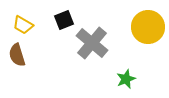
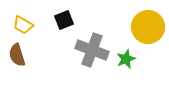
gray cross: moved 7 px down; rotated 20 degrees counterclockwise
green star: moved 20 px up
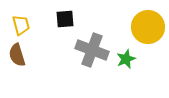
black square: moved 1 px right, 1 px up; rotated 18 degrees clockwise
yellow trapezoid: moved 2 px left; rotated 135 degrees counterclockwise
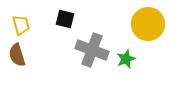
black square: rotated 18 degrees clockwise
yellow circle: moved 3 px up
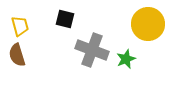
yellow trapezoid: moved 1 px left, 1 px down
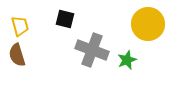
green star: moved 1 px right, 1 px down
